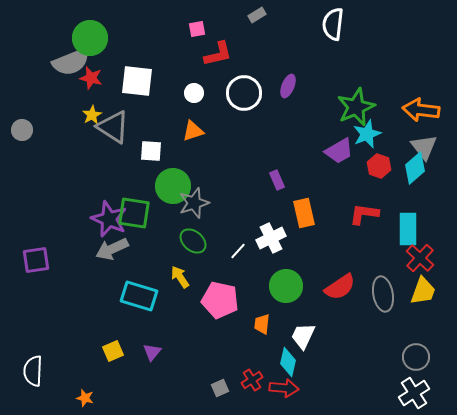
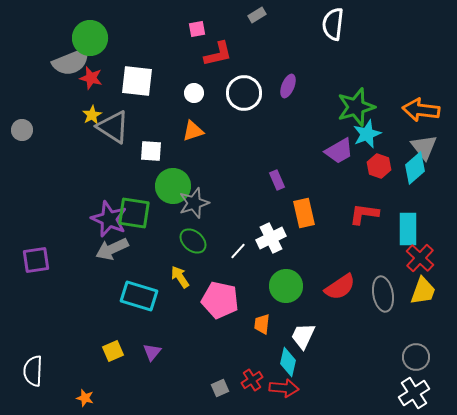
green star at (356, 107): rotated 6 degrees clockwise
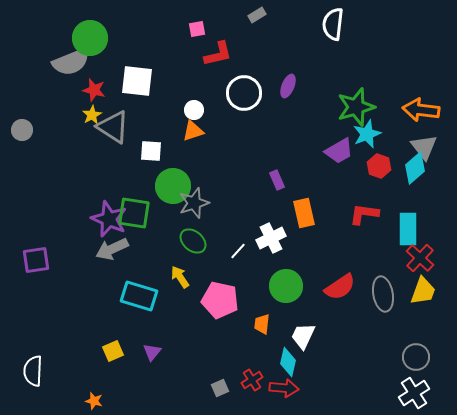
red star at (91, 78): moved 3 px right, 12 px down
white circle at (194, 93): moved 17 px down
orange star at (85, 398): moved 9 px right, 3 px down
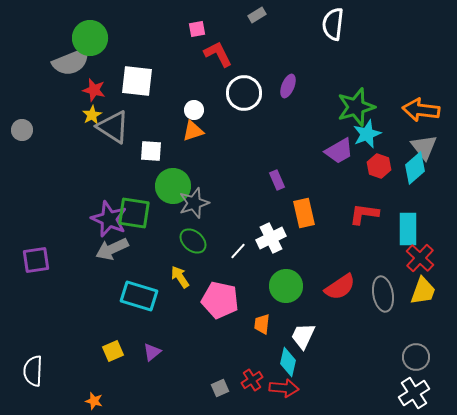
red L-shape at (218, 54): rotated 104 degrees counterclockwise
purple triangle at (152, 352): rotated 12 degrees clockwise
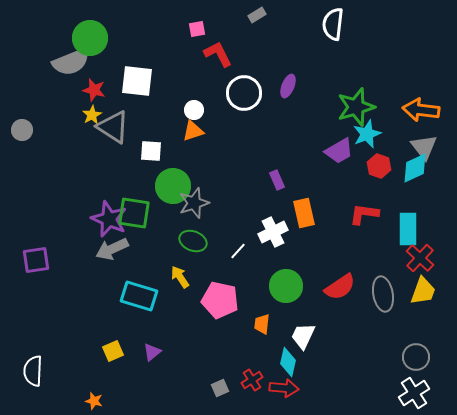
cyan diamond at (415, 168): rotated 16 degrees clockwise
white cross at (271, 238): moved 2 px right, 6 px up
green ellipse at (193, 241): rotated 20 degrees counterclockwise
